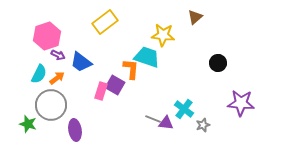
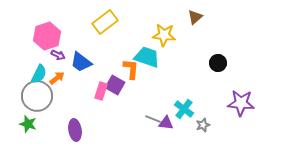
yellow star: moved 1 px right
gray circle: moved 14 px left, 9 px up
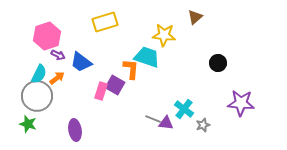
yellow rectangle: rotated 20 degrees clockwise
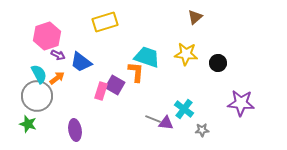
yellow star: moved 22 px right, 19 px down
orange L-shape: moved 5 px right, 3 px down
cyan semicircle: rotated 54 degrees counterclockwise
gray star: moved 1 px left, 5 px down; rotated 16 degrees clockwise
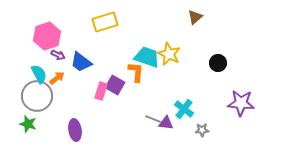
yellow star: moved 17 px left; rotated 20 degrees clockwise
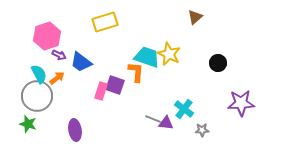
purple arrow: moved 1 px right
purple square: rotated 12 degrees counterclockwise
purple star: rotated 8 degrees counterclockwise
